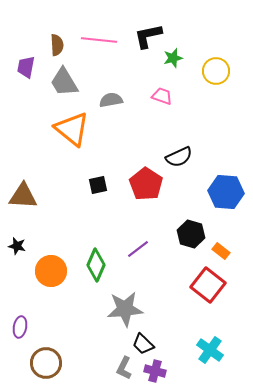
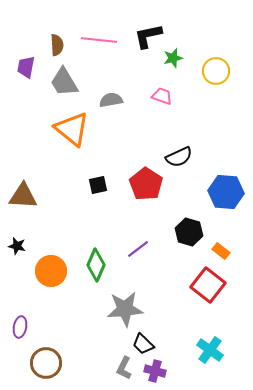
black hexagon: moved 2 px left, 2 px up
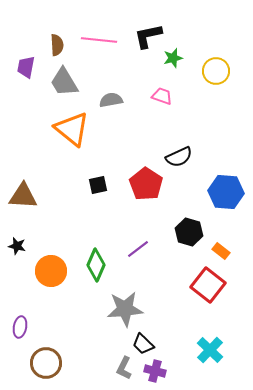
cyan cross: rotated 8 degrees clockwise
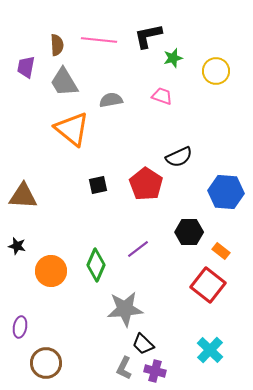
black hexagon: rotated 16 degrees counterclockwise
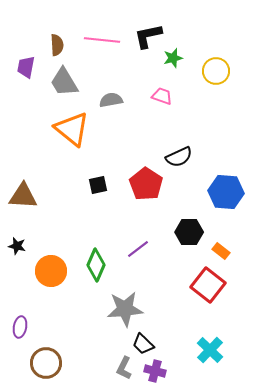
pink line: moved 3 px right
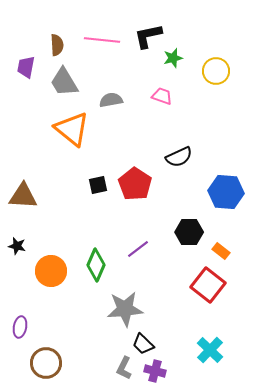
red pentagon: moved 11 px left
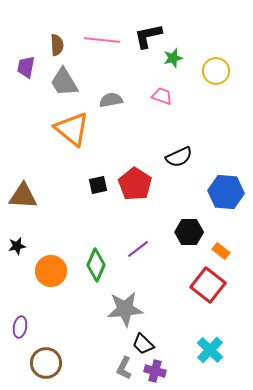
black star: rotated 24 degrees counterclockwise
